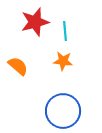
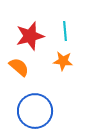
red star: moved 5 px left, 14 px down
orange semicircle: moved 1 px right, 1 px down
blue circle: moved 28 px left
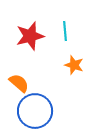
orange star: moved 11 px right, 4 px down; rotated 12 degrees clockwise
orange semicircle: moved 16 px down
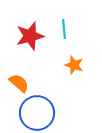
cyan line: moved 1 px left, 2 px up
blue circle: moved 2 px right, 2 px down
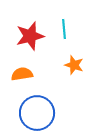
orange semicircle: moved 3 px right, 9 px up; rotated 50 degrees counterclockwise
